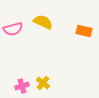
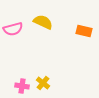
pink cross: rotated 24 degrees clockwise
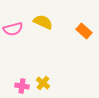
orange rectangle: rotated 28 degrees clockwise
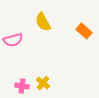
yellow semicircle: rotated 144 degrees counterclockwise
pink semicircle: moved 11 px down
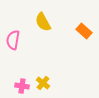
pink semicircle: rotated 114 degrees clockwise
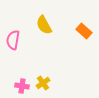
yellow semicircle: moved 1 px right, 3 px down
yellow cross: rotated 16 degrees clockwise
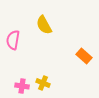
orange rectangle: moved 25 px down
yellow cross: rotated 32 degrees counterclockwise
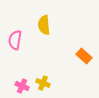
yellow semicircle: rotated 24 degrees clockwise
pink semicircle: moved 2 px right
pink cross: rotated 16 degrees clockwise
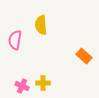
yellow semicircle: moved 3 px left
yellow cross: rotated 24 degrees counterclockwise
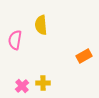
orange rectangle: rotated 70 degrees counterclockwise
pink cross: rotated 24 degrees clockwise
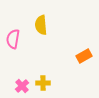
pink semicircle: moved 2 px left, 1 px up
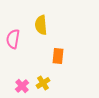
orange rectangle: moved 26 px left; rotated 56 degrees counterclockwise
yellow cross: rotated 32 degrees counterclockwise
